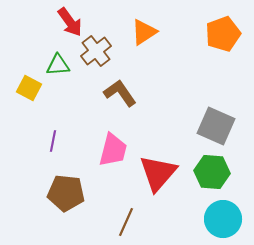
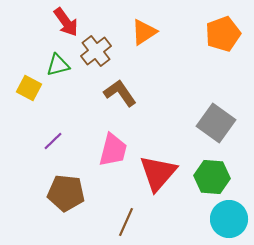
red arrow: moved 4 px left
green triangle: rotated 10 degrees counterclockwise
gray square: moved 3 px up; rotated 12 degrees clockwise
purple line: rotated 35 degrees clockwise
green hexagon: moved 5 px down
cyan circle: moved 6 px right
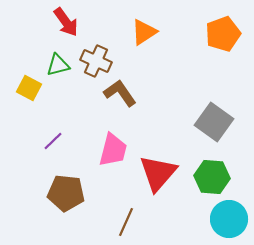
brown cross: moved 10 px down; rotated 28 degrees counterclockwise
gray square: moved 2 px left, 1 px up
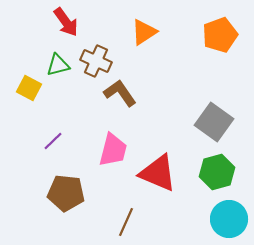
orange pentagon: moved 3 px left, 1 px down
red triangle: rotated 48 degrees counterclockwise
green hexagon: moved 5 px right, 5 px up; rotated 20 degrees counterclockwise
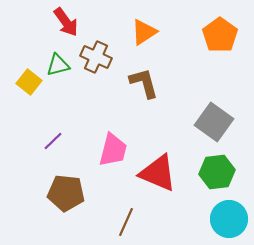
orange pentagon: rotated 16 degrees counterclockwise
brown cross: moved 4 px up
yellow square: moved 6 px up; rotated 10 degrees clockwise
brown L-shape: moved 24 px right, 10 px up; rotated 20 degrees clockwise
green hexagon: rotated 8 degrees clockwise
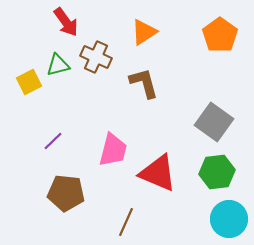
yellow square: rotated 25 degrees clockwise
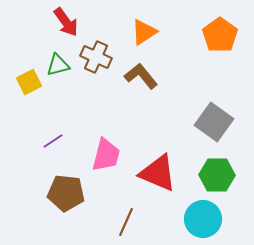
brown L-shape: moved 3 px left, 7 px up; rotated 24 degrees counterclockwise
purple line: rotated 10 degrees clockwise
pink trapezoid: moved 7 px left, 5 px down
green hexagon: moved 3 px down; rotated 8 degrees clockwise
cyan circle: moved 26 px left
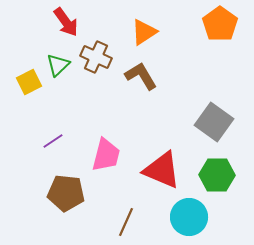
orange pentagon: moved 11 px up
green triangle: rotated 30 degrees counterclockwise
brown L-shape: rotated 8 degrees clockwise
red triangle: moved 4 px right, 3 px up
cyan circle: moved 14 px left, 2 px up
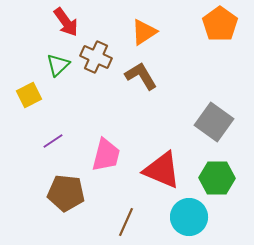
yellow square: moved 13 px down
green hexagon: moved 3 px down
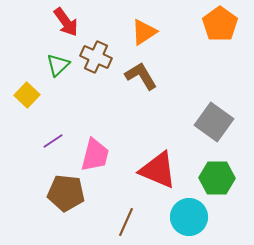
yellow square: moved 2 px left; rotated 20 degrees counterclockwise
pink trapezoid: moved 11 px left
red triangle: moved 4 px left
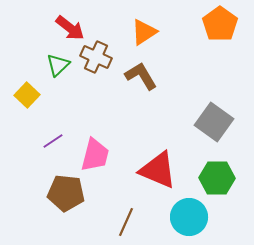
red arrow: moved 4 px right, 6 px down; rotated 16 degrees counterclockwise
